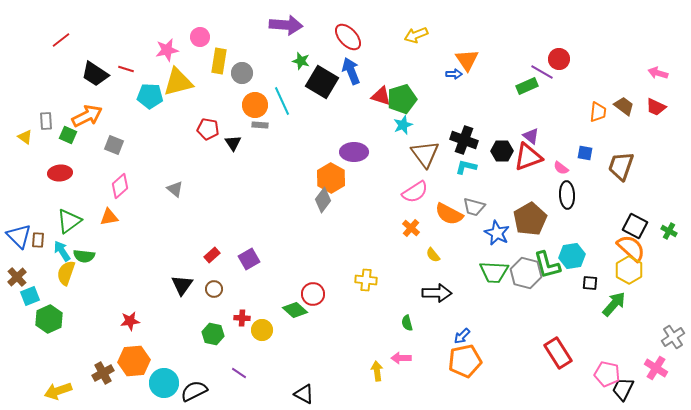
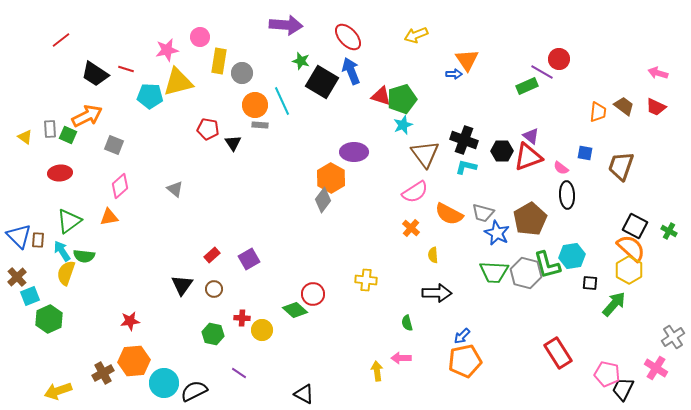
gray rectangle at (46, 121): moved 4 px right, 8 px down
gray trapezoid at (474, 207): moved 9 px right, 6 px down
yellow semicircle at (433, 255): rotated 35 degrees clockwise
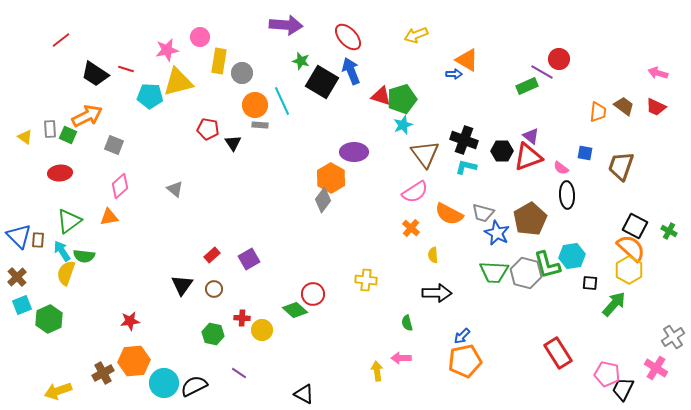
orange triangle at (467, 60): rotated 25 degrees counterclockwise
cyan square at (30, 296): moved 8 px left, 9 px down
black semicircle at (194, 391): moved 5 px up
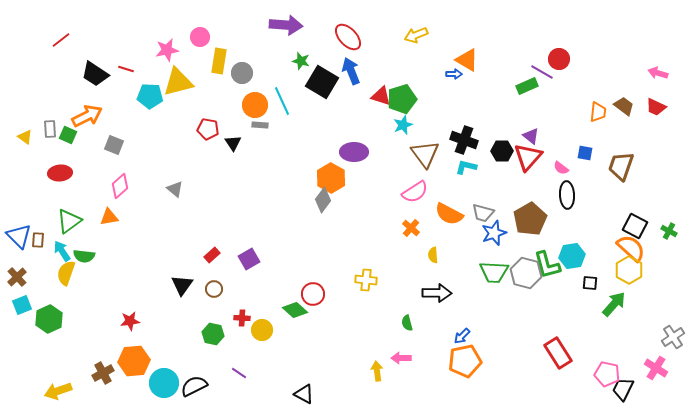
red triangle at (528, 157): rotated 28 degrees counterclockwise
blue star at (497, 233): moved 3 px left; rotated 25 degrees clockwise
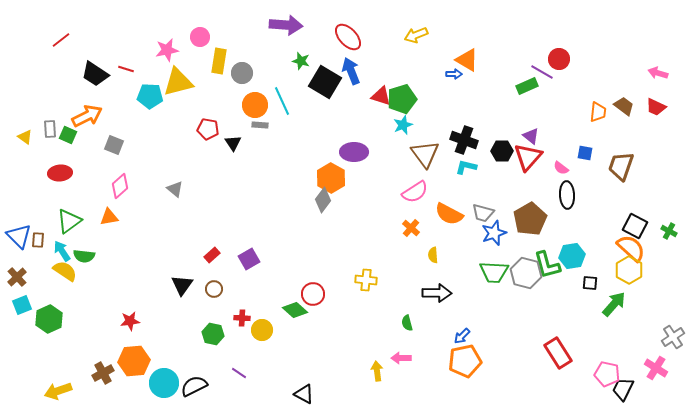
black square at (322, 82): moved 3 px right
yellow semicircle at (66, 273): moved 1 px left, 2 px up; rotated 105 degrees clockwise
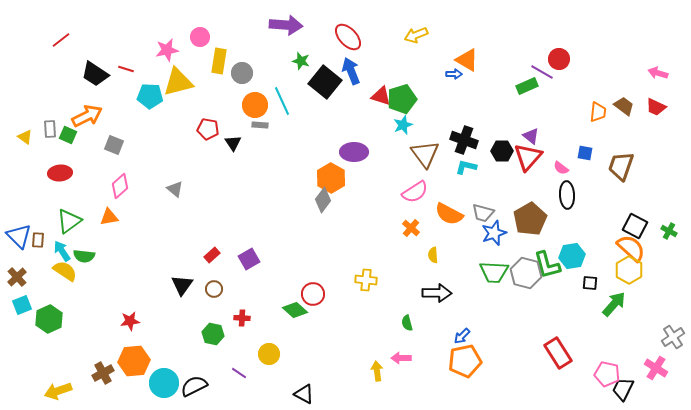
black square at (325, 82): rotated 8 degrees clockwise
yellow circle at (262, 330): moved 7 px right, 24 px down
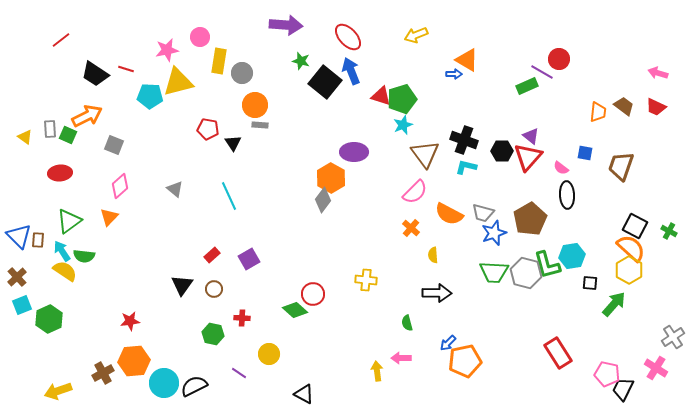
cyan line at (282, 101): moved 53 px left, 95 px down
pink semicircle at (415, 192): rotated 12 degrees counterclockwise
orange triangle at (109, 217): rotated 36 degrees counterclockwise
blue arrow at (462, 336): moved 14 px left, 7 px down
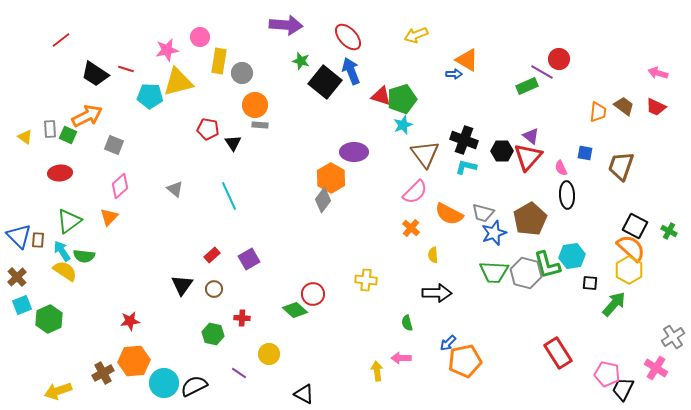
pink semicircle at (561, 168): rotated 28 degrees clockwise
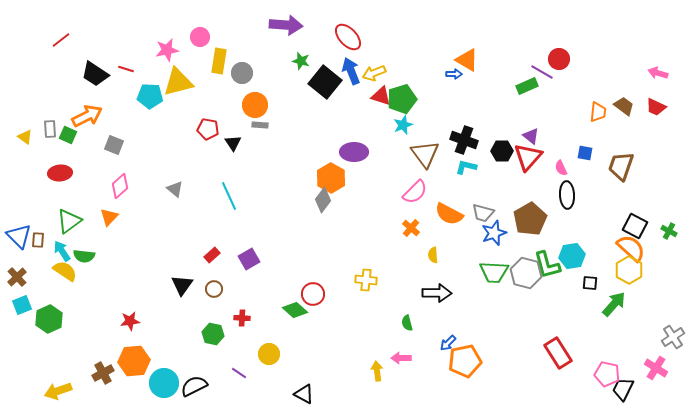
yellow arrow at (416, 35): moved 42 px left, 38 px down
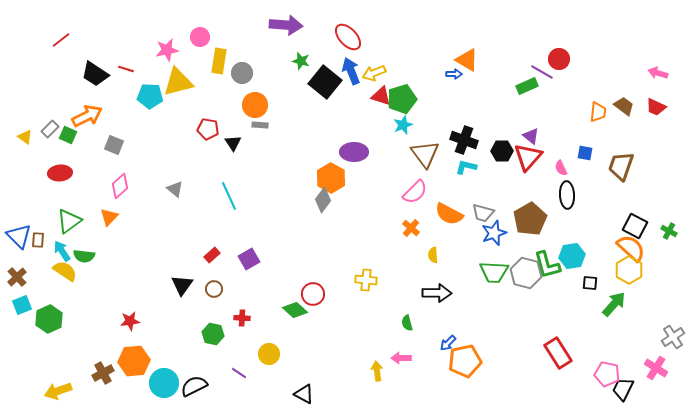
gray rectangle at (50, 129): rotated 48 degrees clockwise
